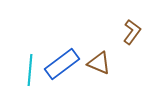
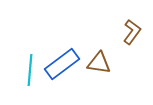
brown triangle: rotated 15 degrees counterclockwise
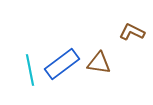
brown L-shape: rotated 100 degrees counterclockwise
cyan line: rotated 16 degrees counterclockwise
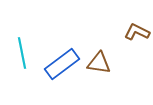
brown L-shape: moved 5 px right
cyan line: moved 8 px left, 17 px up
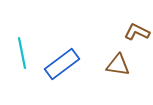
brown triangle: moved 19 px right, 2 px down
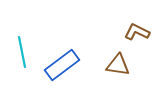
cyan line: moved 1 px up
blue rectangle: moved 1 px down
